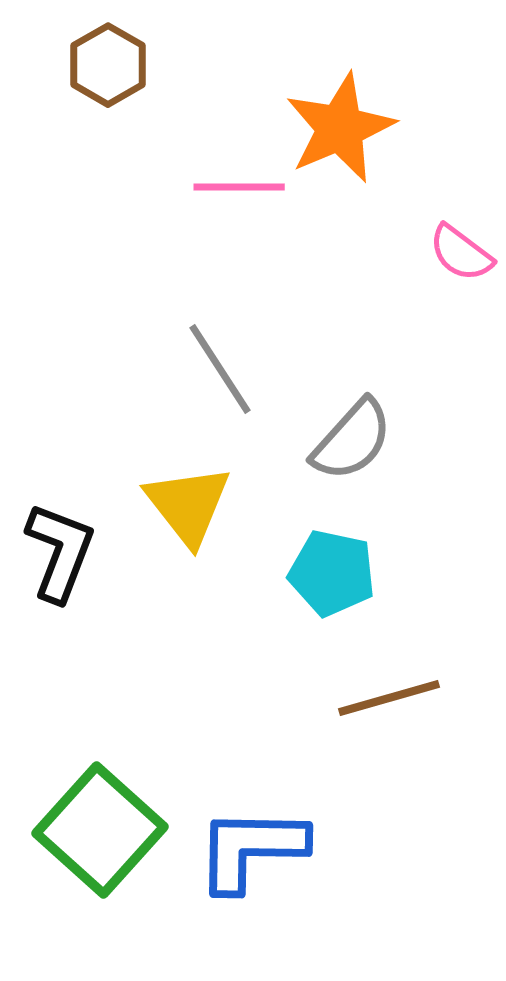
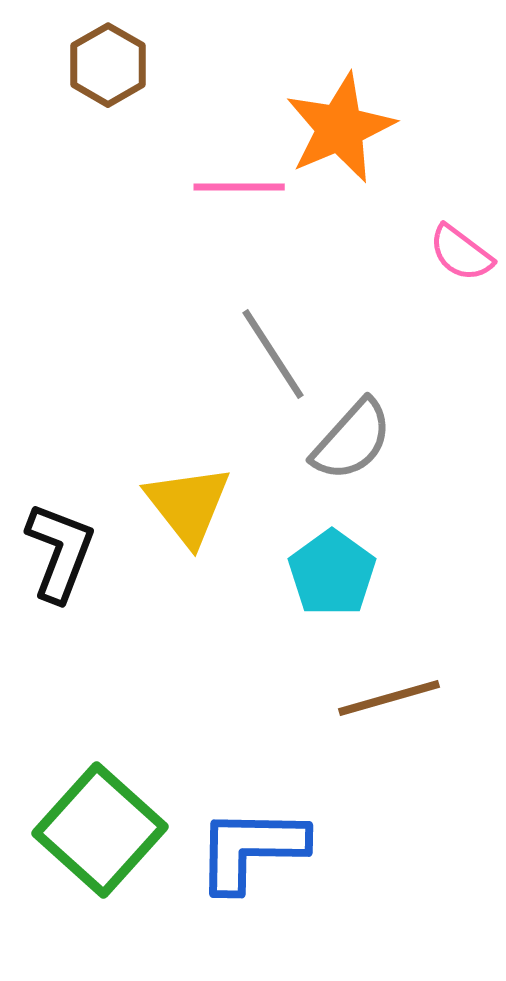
gray line: moved 53 px right, 15 px up
cyan pentagon: rotated 24 degrees clockwise
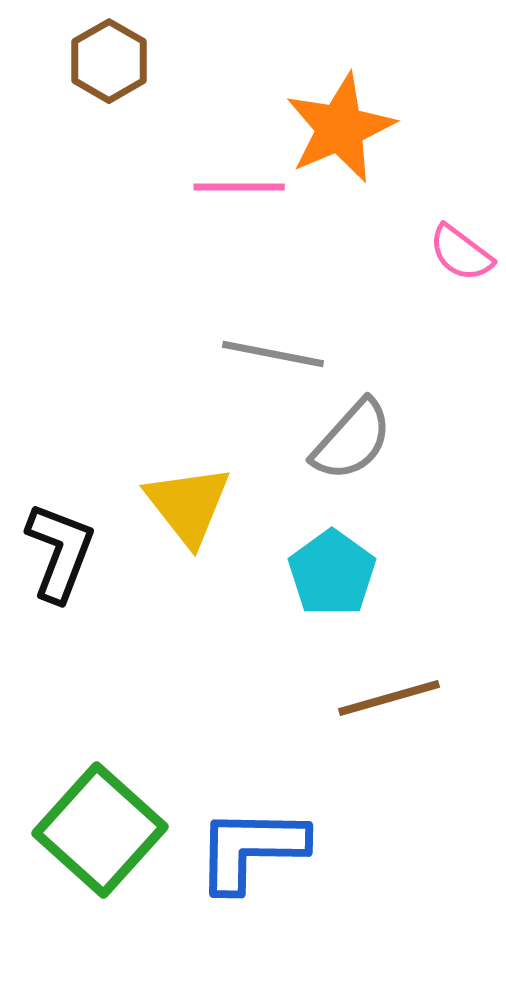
brown hexagon: moved 1 px right, 4 px up
gray line: rotated 46 degrees counterclockwise
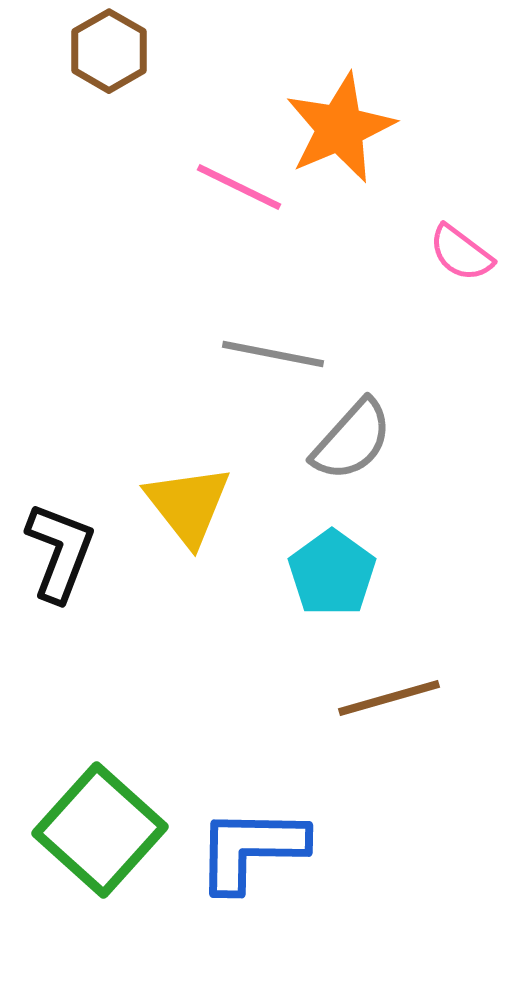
brown hexagon: moved 10 px up
pink line: rotated 26 degrees clockwise
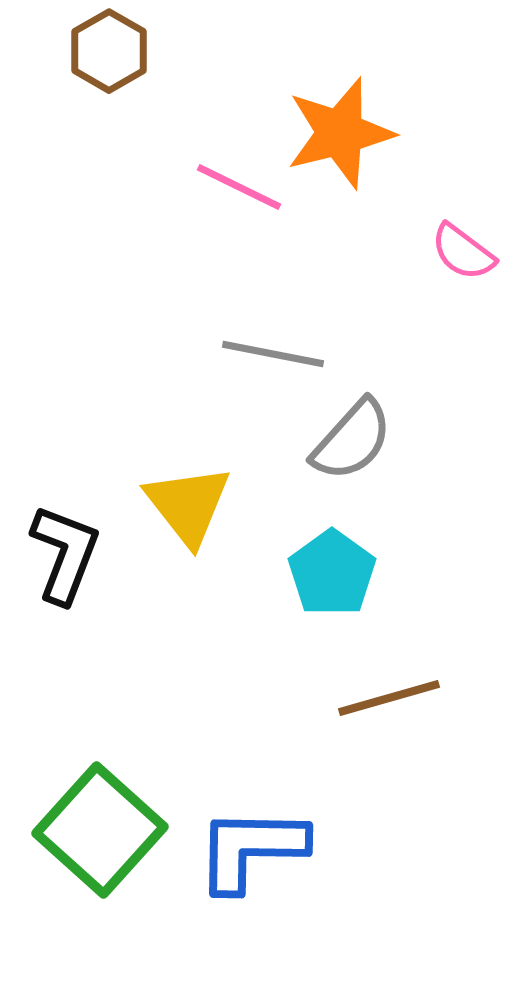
orange star: moved 5 px down; rotated 9 degrees clockwise
pink semicircle: moved 2 px right, 1 px up
black L-shape: moved 5 px right, 2 px down
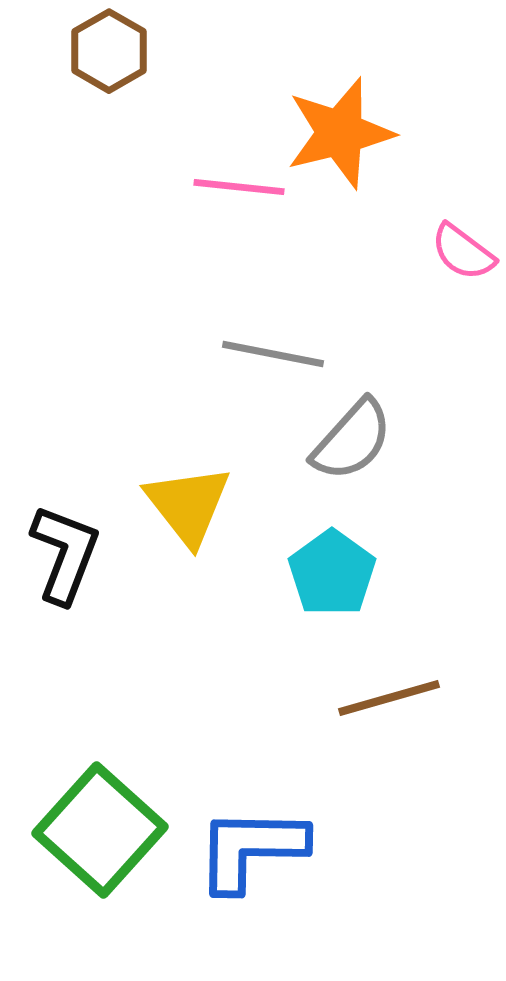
pink line: rotated 20 degrees counterclockwise
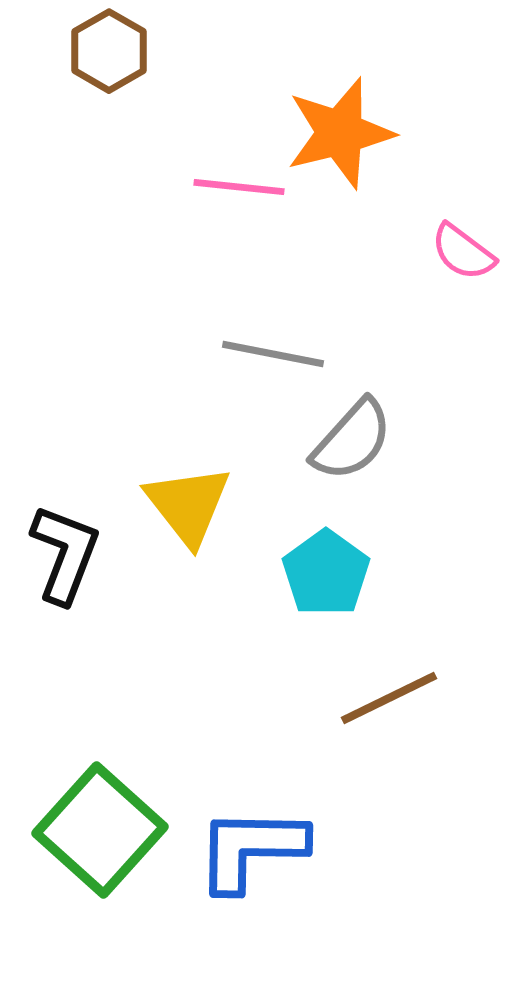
cyan pentagon: moved 6 px left
brown line: rotated 10 degrees counterclockwise
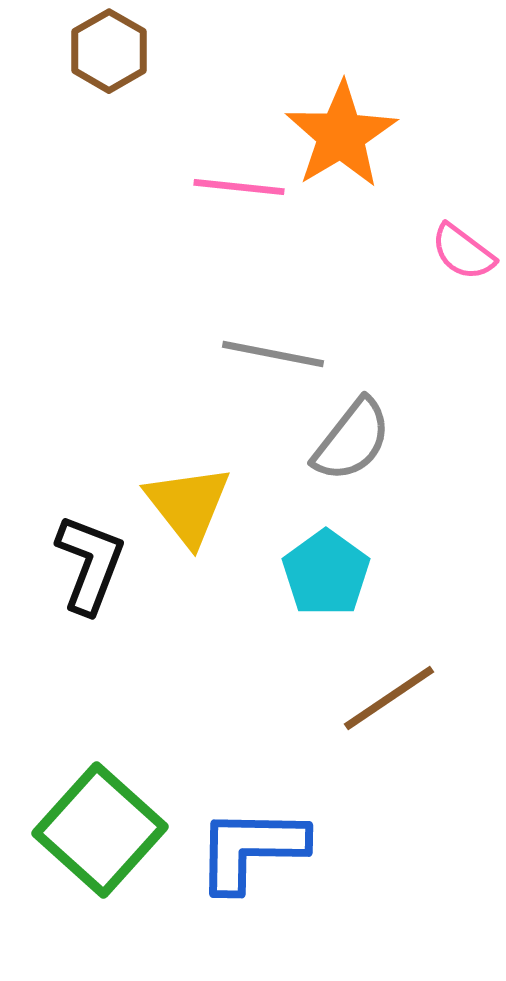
orange star: moved 1 px right, 2 px down; rotated 17 degrees counterclockwise
gray semicircle: rotated 4 degrees counterclockwise
black L-shape: moved 25 px right, 10 px down
brown line: rotated 8 degrees counterclockwise
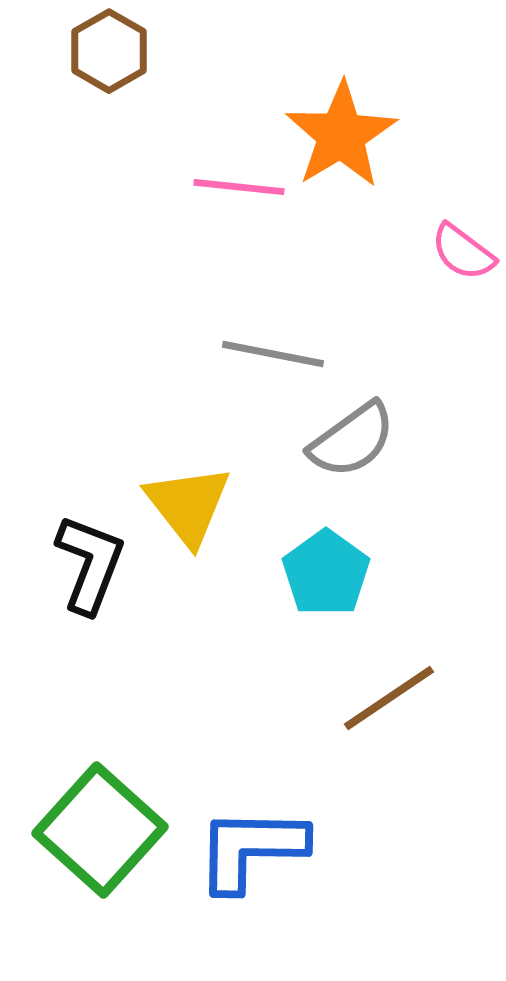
gray semicircle: rotated 16 degrees clockwise
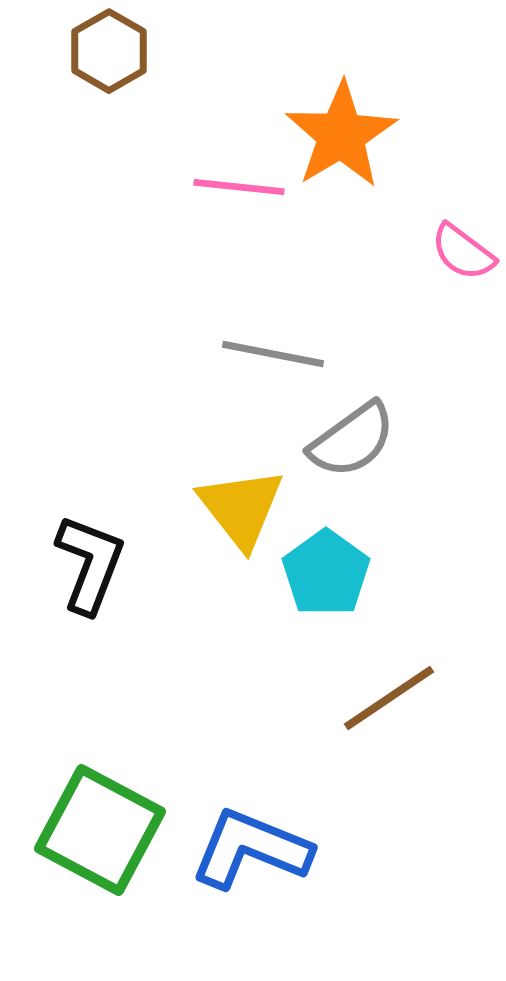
yellow triangle: moved 53 px right, 3 px down
green square: rotated 14 degrees counterclockwise
blue L-shape: rotated 21 degrees clockwise
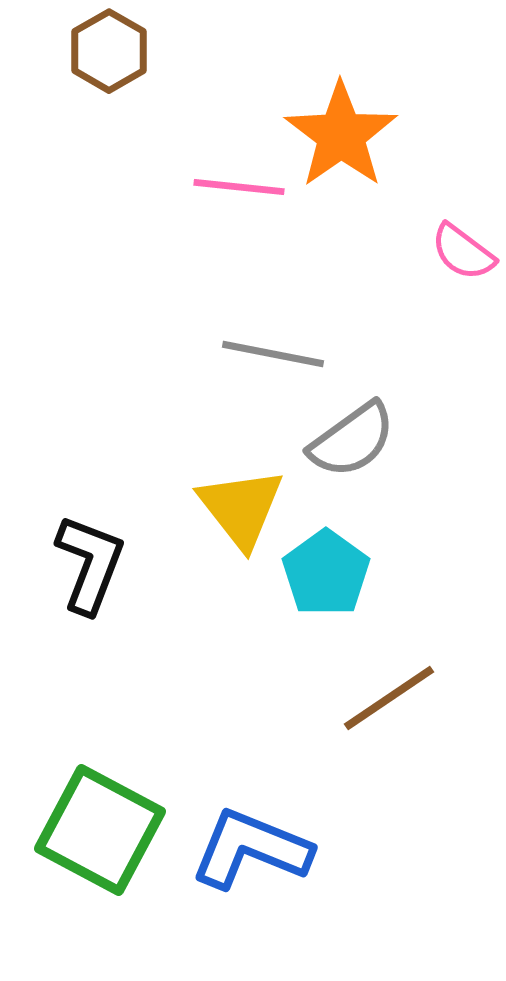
orange star: rotated 4 degrees counterclockwise
